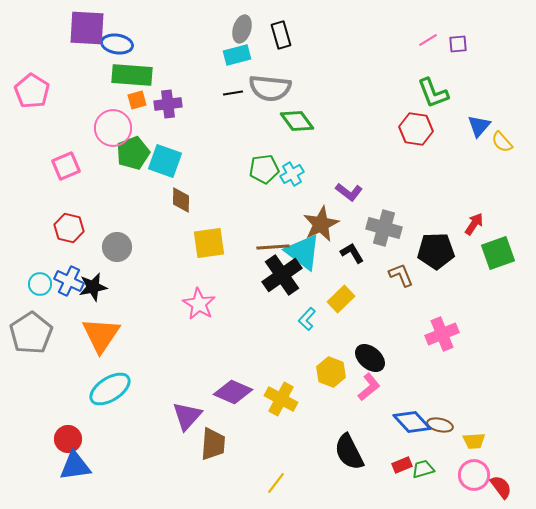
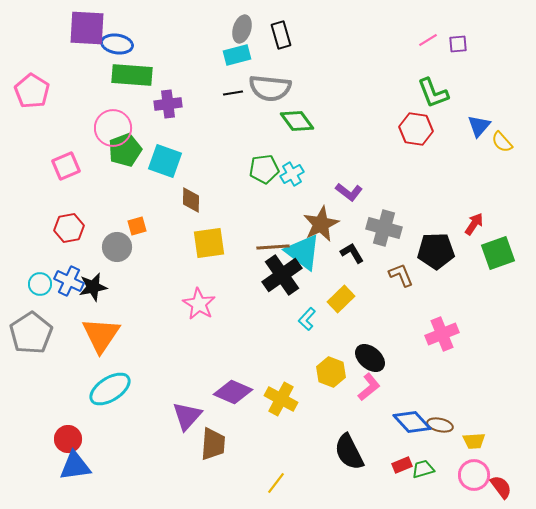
orange square at (137, 100): moved 126 px down
green pentagon at (133, 153): moved 8 px left, 3 px up
brown diamond at (181, 200): moved 10 px right
red hexagon at (69, 228): rotated 24 degrees counterclockwise
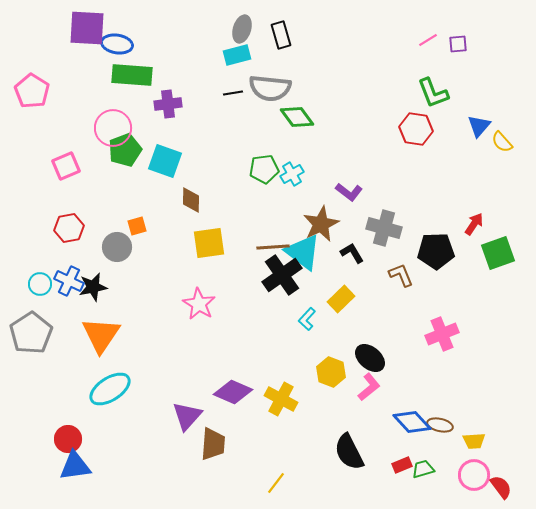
green diamond at (297, 121): moved 4 px up
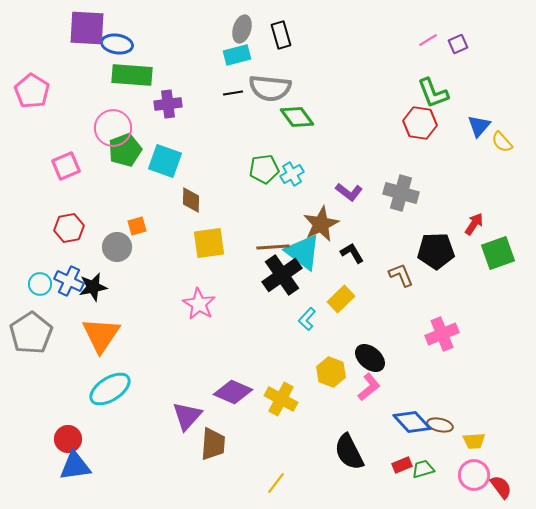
purple square at (458, 44): rotated 18 degrees counterclockwise
red hexagon at (416, 129): moved 4 px right, 6 px up
gray cross at (384, 228): moved 17 px right, 35 px up
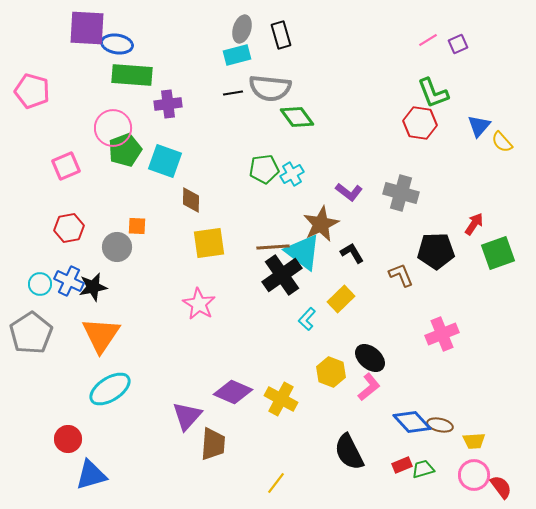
pink pentagon at (32, 91): rotated 16 degrees counterclockwise
orange square at (137, 226): rotated 18 degrees clockwise
blue triangle at (75, 466): moved 16 px right, 9 px down; rotated 8 degrees counterclockwise
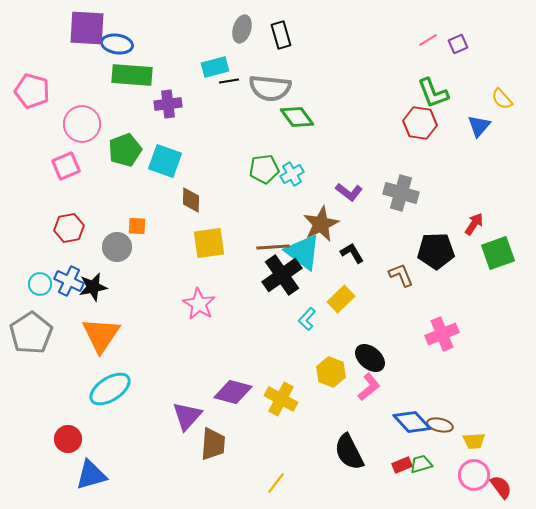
cyan rectangle at (237, 55): moved 22 px left, 12 px down
black line at (233, 93): moved 4 px left, 12 px up
pink circle at (113, 128): moved 31 px left, 4 px up
yellow semicircle at (502, 142): moved 43 px up
purple diamond at (233, 392): rotated 9 degrees counterclockwise
green trapezoid at (423, 469): moved 2 px left, 5 px up
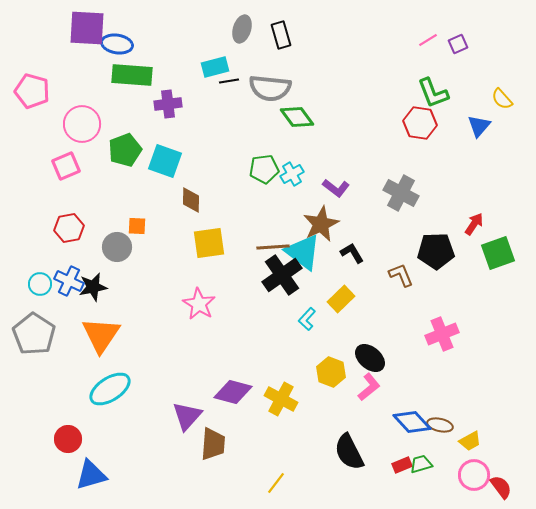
purple L-shape at (349, 192): moved 13 px left, 4 px up
gray cross at (401, 193): rotated 12 degrees clockwise
gray pentagon at (31, 333): moved 3 px right, 1 px down; rotated 6 degrees counterclockwise
yellow trapezoid at (474, 441): moved 4 px left; rotated 25 degrees counterclockwise
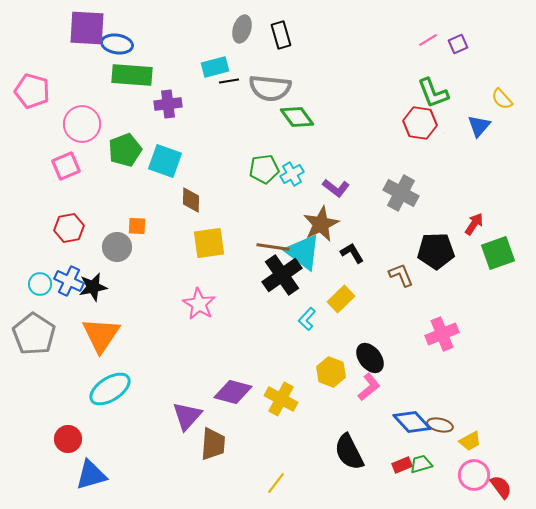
brown line at (273, 247): rotated 12 degrees clockwise
black ellipse at (370, 358): rotated 12 degrees clockwise
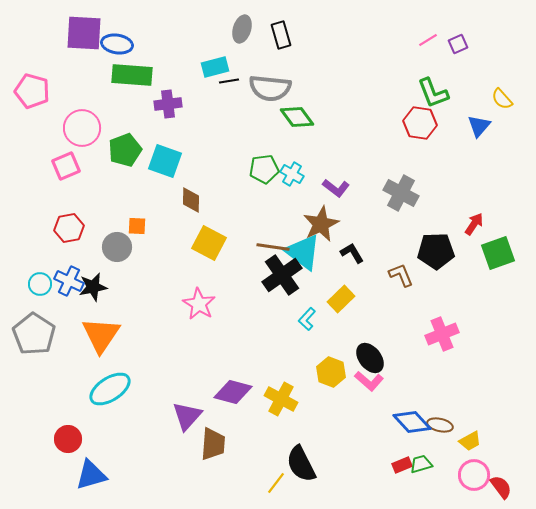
purple square at (87, 28): moved 3 px left, 5 px down
pink circle at (82, 124): moved 4 px down
cyan cross at (292, 174): rotated 30 degrees counterclockwise
yellow square at (209, 243): rotated 36 degrees clockwise
pink L-shape at (369, 387): moved 6 px up; rotated 80 degrees clockwise
black semicircle at (349, 452): moved 48 px left, 12 px down
